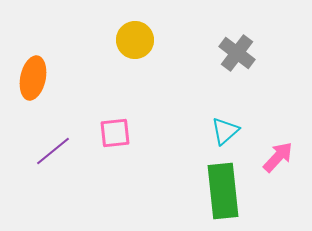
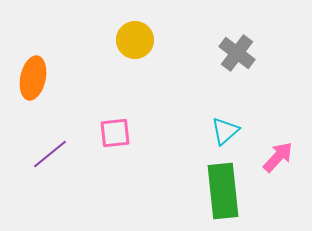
purple line: moved 3 px left, 3 px down
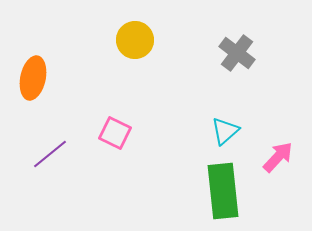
pink square: rotated 32 degrees clockwise
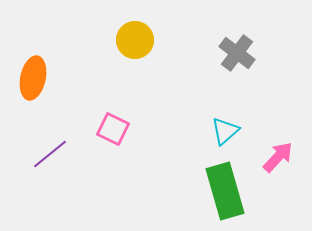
pink square: moved 2 px left, 4 px up
green rectangle: moved 2 px right; rotated 10 degrees counterclockwise
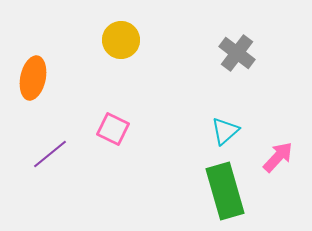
yellow circle: moved 14 px left
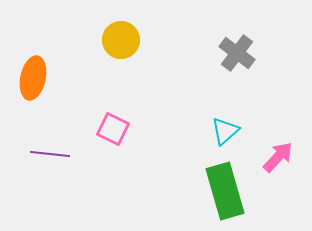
purple line: rotated 45 degrees clockwise
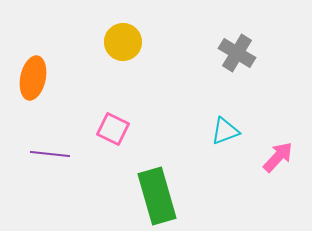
yellow circle: moved 2 px right, 2 px down
gray cross: rotated 6 degrees counterclockwise
cyan triangle: rotated 20 degrees clockwise
green rectangle: moved 68 px left, 5 px down
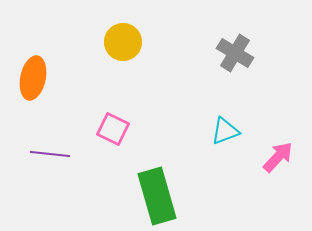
gray cross: moved 2 px left
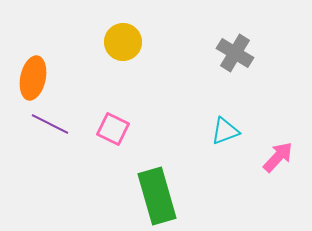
purple line: moved 30 px up; rotated 21 degrees clockwise
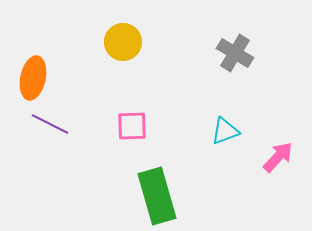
pink square: moved 19 px right, 3 px up; rotated 28 degrees counterclockwise
